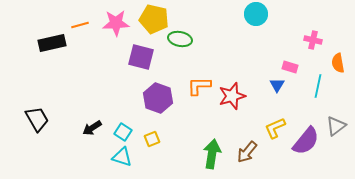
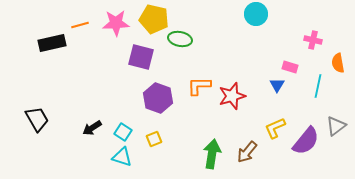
yellow square: moved 2 px right
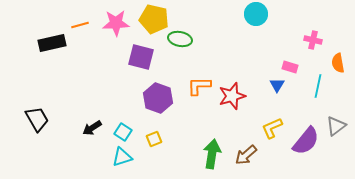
yellow L-shape: moved 3 px left
brown arrow: moved 1 px left, 3 px down; rotated 10 degrees clockwise
cyan triangle: rotated 35 degrees counterclockwise
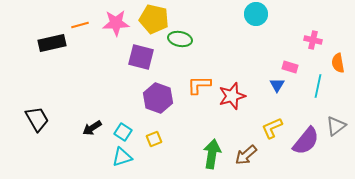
orange L-shape: moved 1 px up
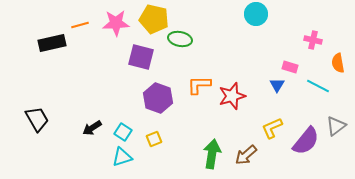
cyan line: rotated 75 degrees counterclockwise
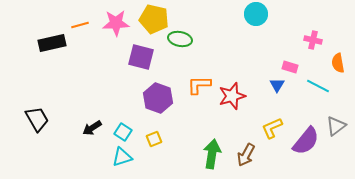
brown arrow: rotated 20 degrees counterclockwise
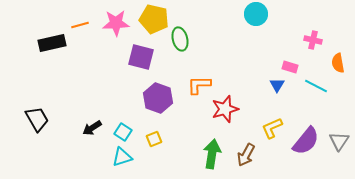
green ellipse: rotated 65 degrees clockwise
cyan line: moved 2 px left
red star: moved 7 px left, 13 px down
gray triangle: moved 3 px right, 15 px down; rotated 20 degrees counterclockwise
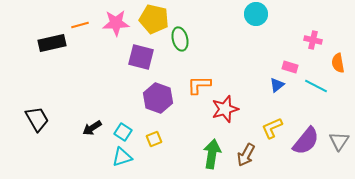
blue triangle: rotated 21 degrees clockwise
